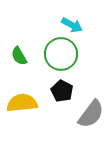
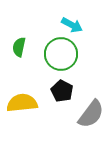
green semicircle: moved 9 px up; rotated 42 degrees clockwise
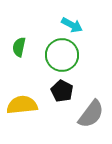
green circle: moved 1 px right, 1 px down
yellow semicircle: moved 2 px down
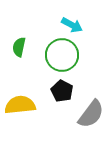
yellow semicircle: moved 2 px left
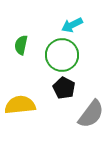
cyan arrow: rotated 125 degrees clockwise
green semicircle: moved 2 px right, 2 px up
black pentagon: moved 2 px right, 3 px up
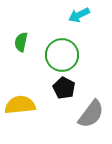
cyan arrow: moved 7 px right, 10 px up
green semicircle: moved 3 px up
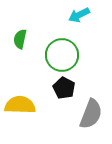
green semicircle: moved 1 px left, 3 px up
yellow semicircle: rotated 8 degrees clockwise
gray semicircle: rotated 16 degrees counterclockwise
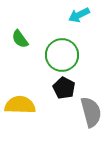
green semicircle: rotated 48 degrees counterclockwise
gray semicircle: moved 2 px up; rotated 36 degrees counterclockwise
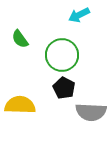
gray semicircle: rotated 108 degrees clockwise
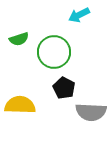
green semicircle: moved 1 px left; rotated 72 degrees counterclockwise
green circle: moved 8 px left, 3 px up
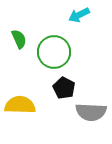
green semicircle: rotated 96 degrees counterclockwise
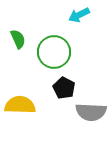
green semicircle: moved 1 px left
